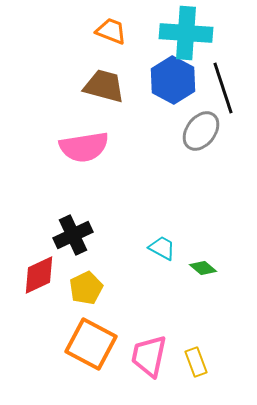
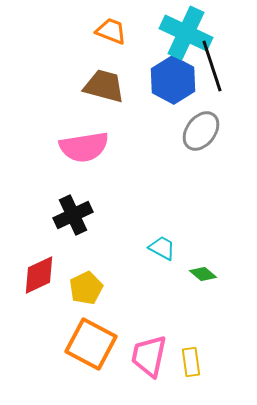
cyan cross: rotated 21 degrees clockwise
black line: moved 11 px left, 22 px up
black cross: moved 20 px up
green diamond: moved 6 px down
yellow rectangle: moved 5 px left; rotated 12 degrees clockwise
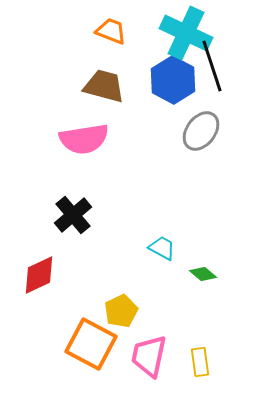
pink semicircle: moved 8 px up
black cross: rotated 15 degrees counterclockwise
yellow pentagon: moved 35 px right, 23 px down
yellow rectangle: moved 9 px right
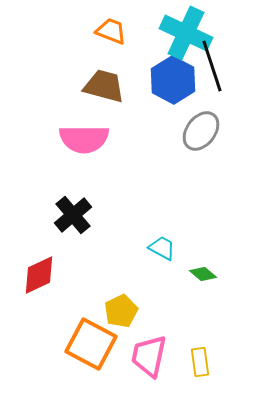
pink semicircle: rotated 9 degrees clockwise
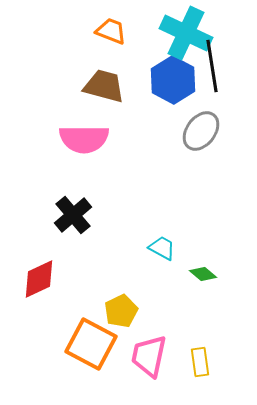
black line: rotated 9 degrees clockwise
red diamond: moved 4 px down
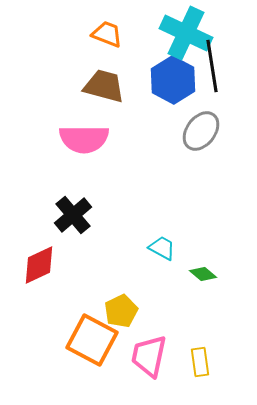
orange trapezoid: moved 4 px left, 3 px down
red diamond: moved 14 px up
orange square: moved 1 px right, 4 px up
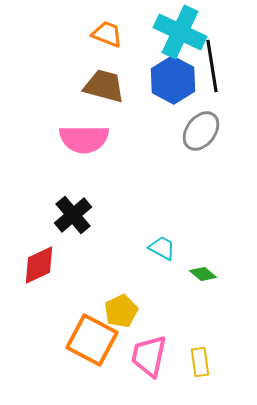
cyan cross: moved 6 px left, 1 px up
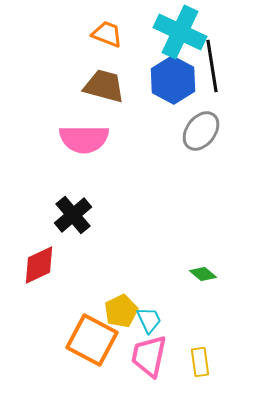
cyan trapezoid: moved 13 px left, 72 px down; rotated 36 degrees clockwise
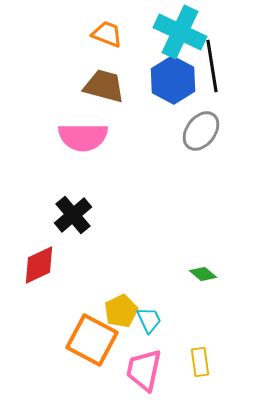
pink semicircle: moved 1 px left, 2 px up
pink trapezoid: moved 5 px left, 14 px down
